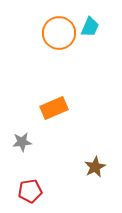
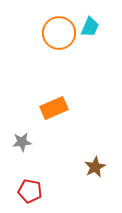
red pentagon: rotated 20 degrees clockwise
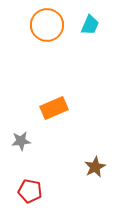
cyan trapezoid: moved 2 px up
orange circle: moved 12 px left, 8 px up
gray star: moved 1 px left, 1 px up
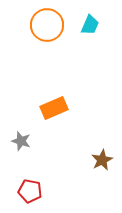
gray star: rotated 24 degrees clockwise
brown star: moved 7 px right, 7 px up
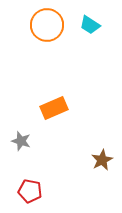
cyan trapezoid: rotated 100 degrees clockwise
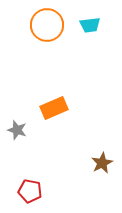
cyan trapezoid: rotated 40 degrees counterclockwise
gray star: moved 4 px left, 11 px up
brown star: moved 3 px down
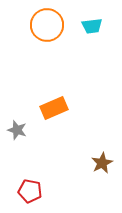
cyan trapezoid: moved 2 px right, 1 px down
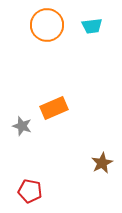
gray star: moved 5 px right, 4 px up
